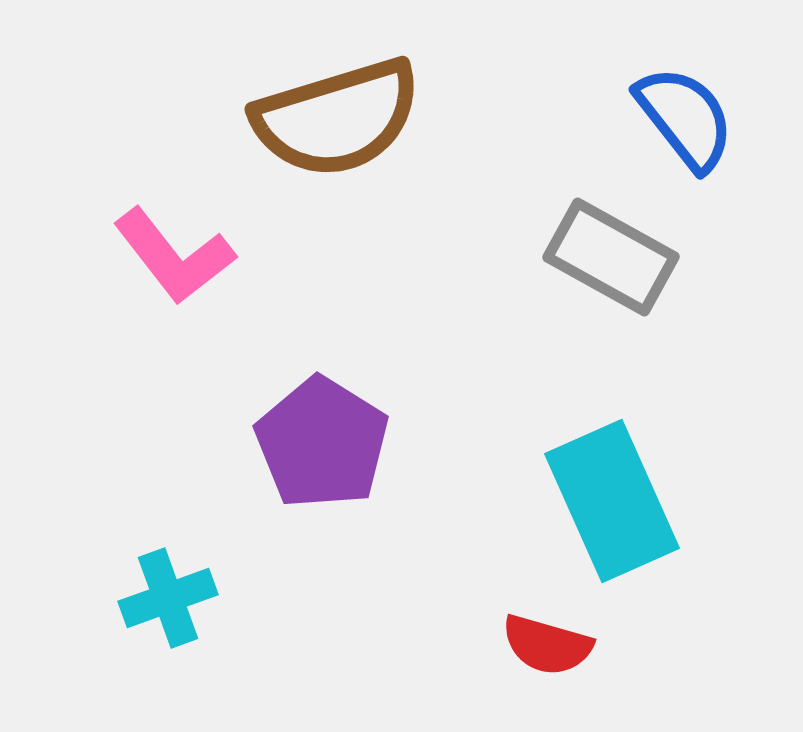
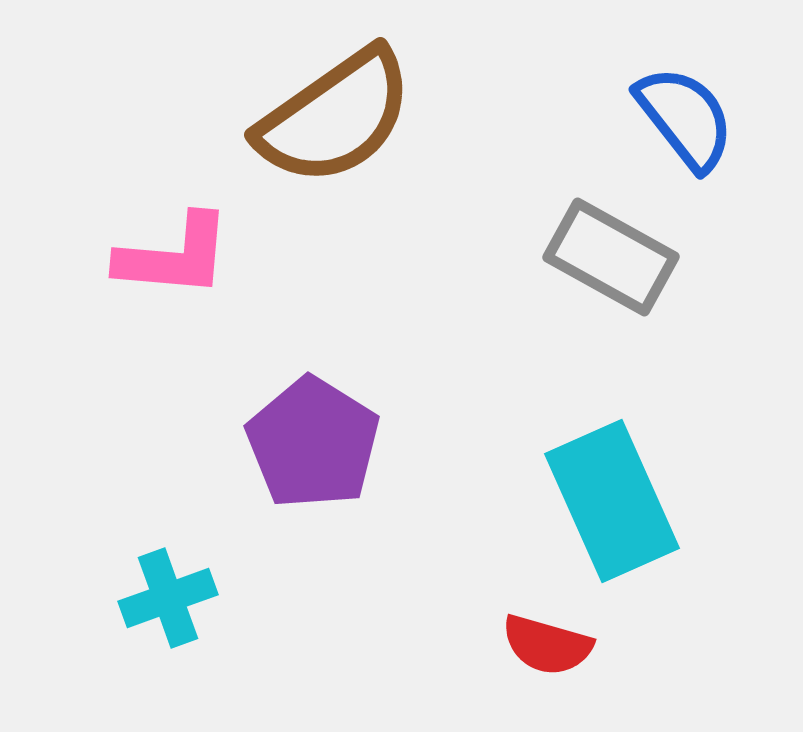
brown semicircle: moved 2 px left, 1 px up; rotated 18 degrees counterclockwise
pink L-shape: rotated 47 degrees counterclockwise
purple pentagon: moved 9 px left
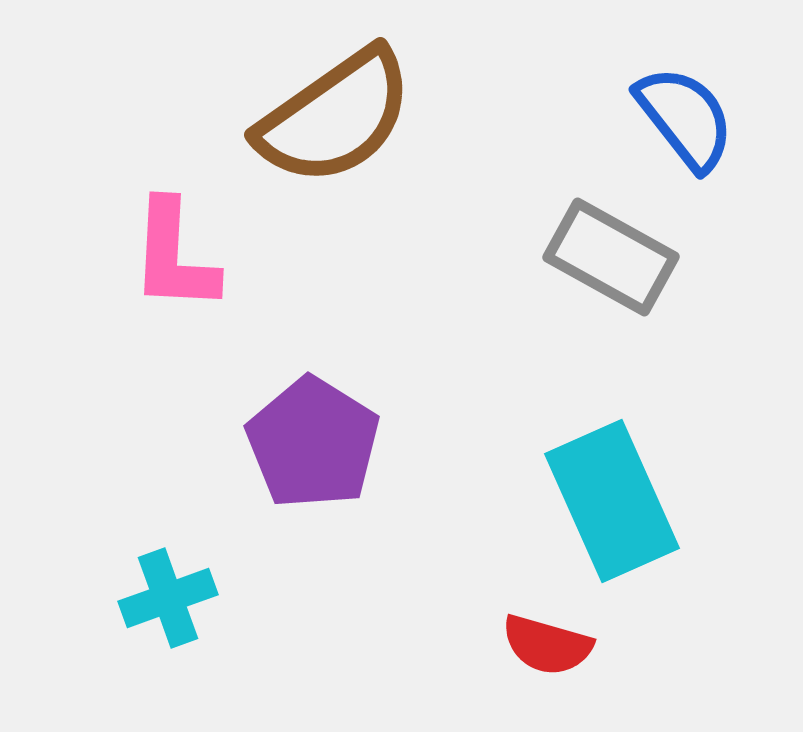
pink L-shape: rotated 88 degrees clockwise
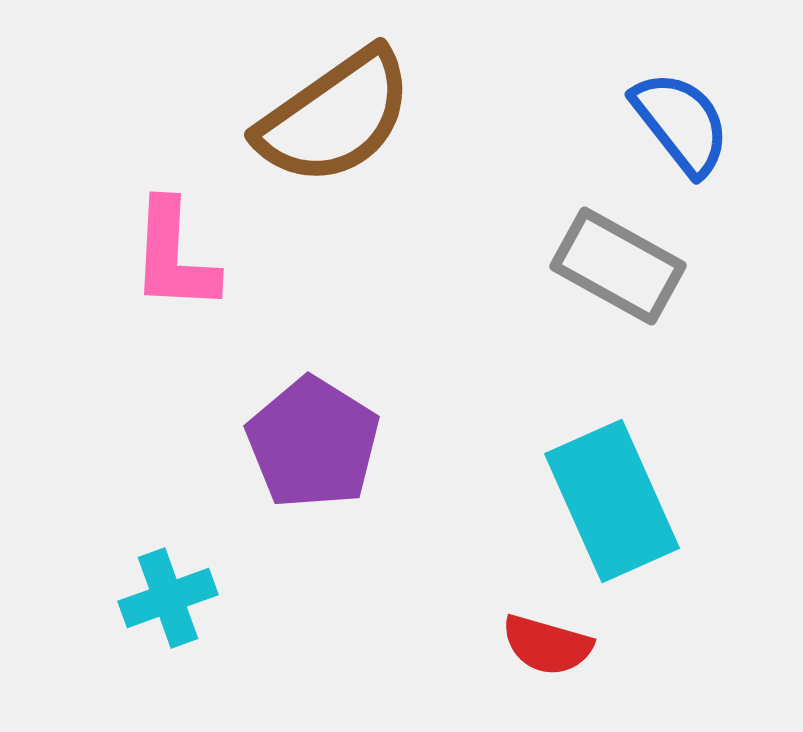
blue semicircle: moved 4 px left, 5 px down
gray rectangle: moved 7 px right, 9 px down
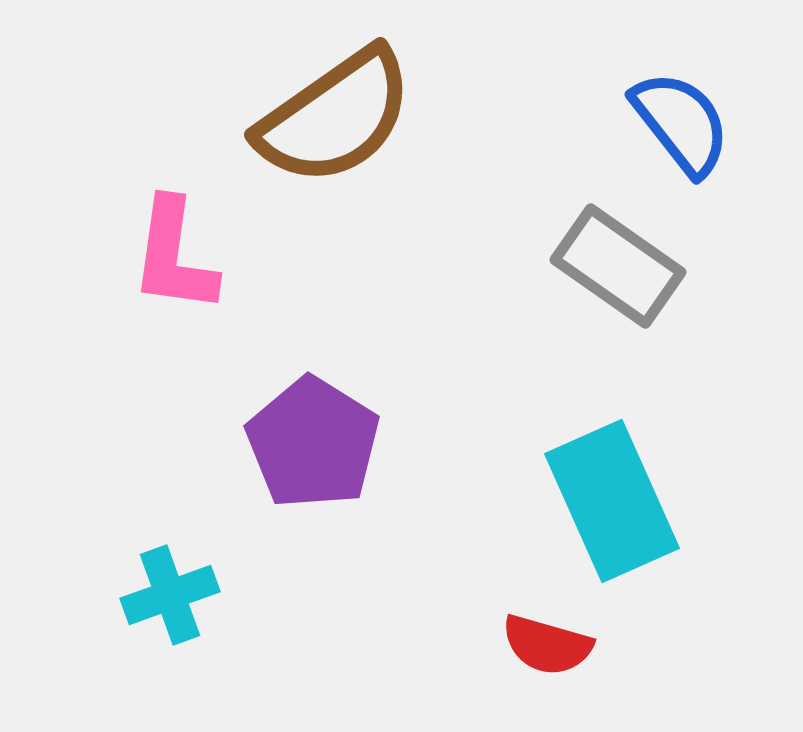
pink L-shape: rotated 5 degrees clockwise
gray rectangle: rotated 6 degrees clockwise
cyan cross: moved 2 px right, 3 px up
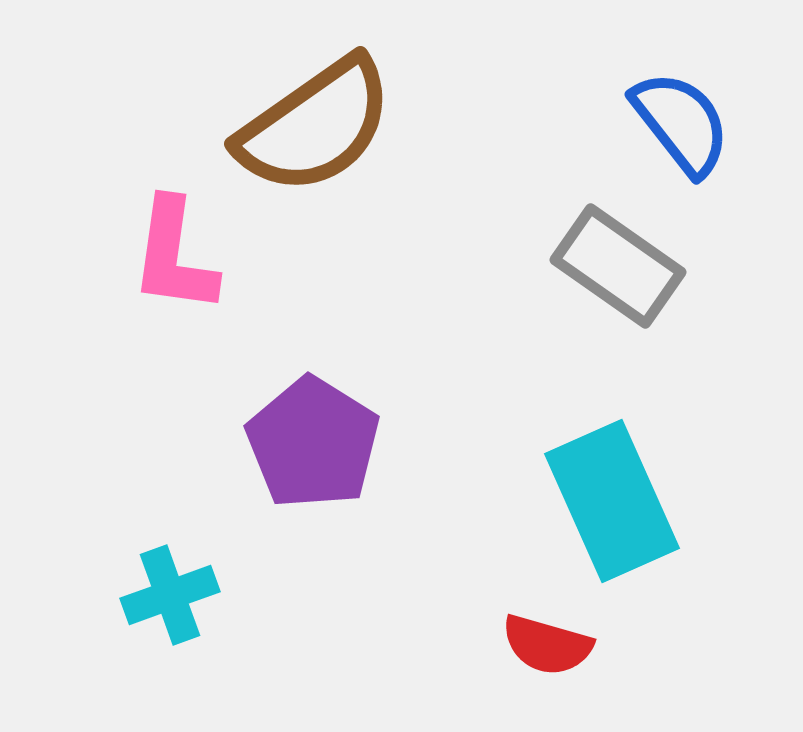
brown semicircle: moved 20 px left, 9 px down
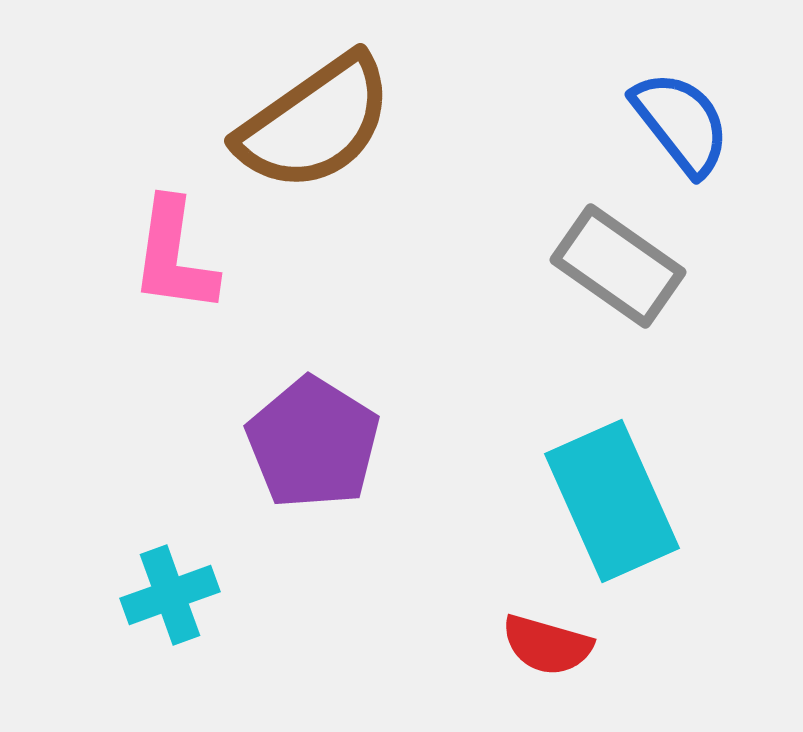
brown semicircle: moved 3 px up
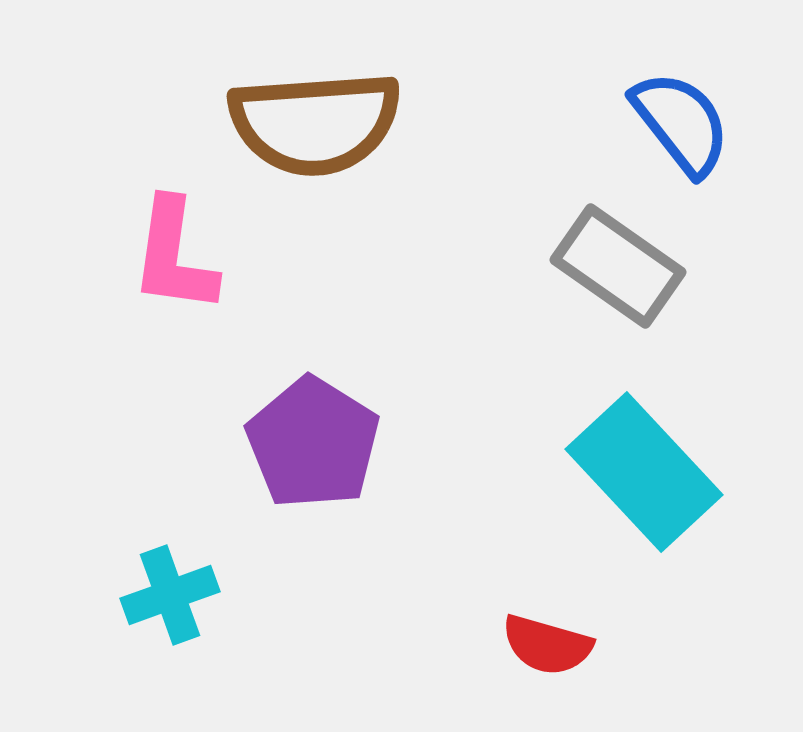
brown semicircle: rotated 31 degrees clockwise
cyan rectangle: moved 32 px right, 29 px up; rotated 19 degrees counterclockwise
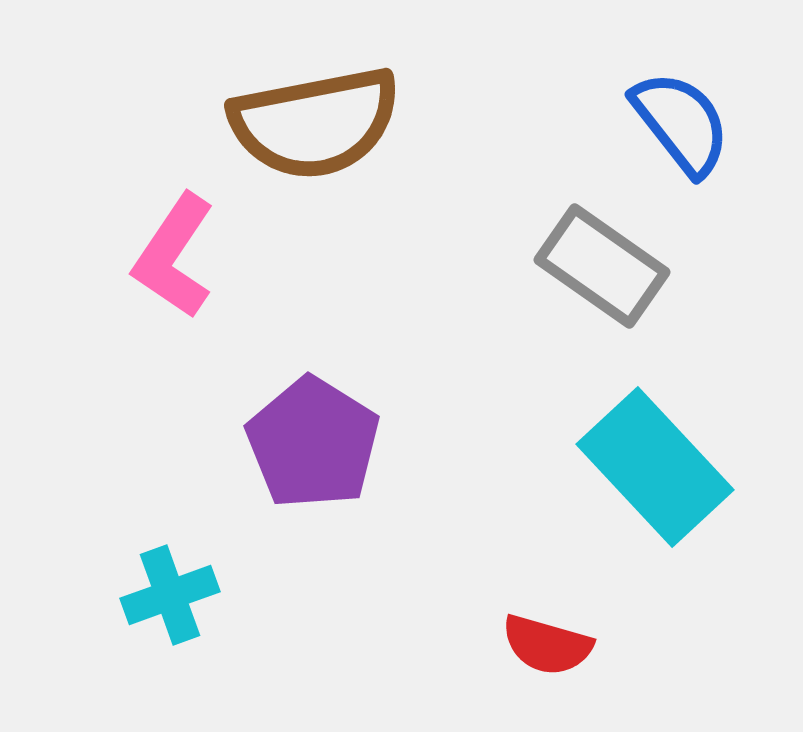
brown semicircle: rotated 7 degrees counterclockwise
pink L-shape: rotated 26 degrees clockwise
gray rectangle: moved 16 px left
cyan rectangle: moved 11 px right, 5 px up
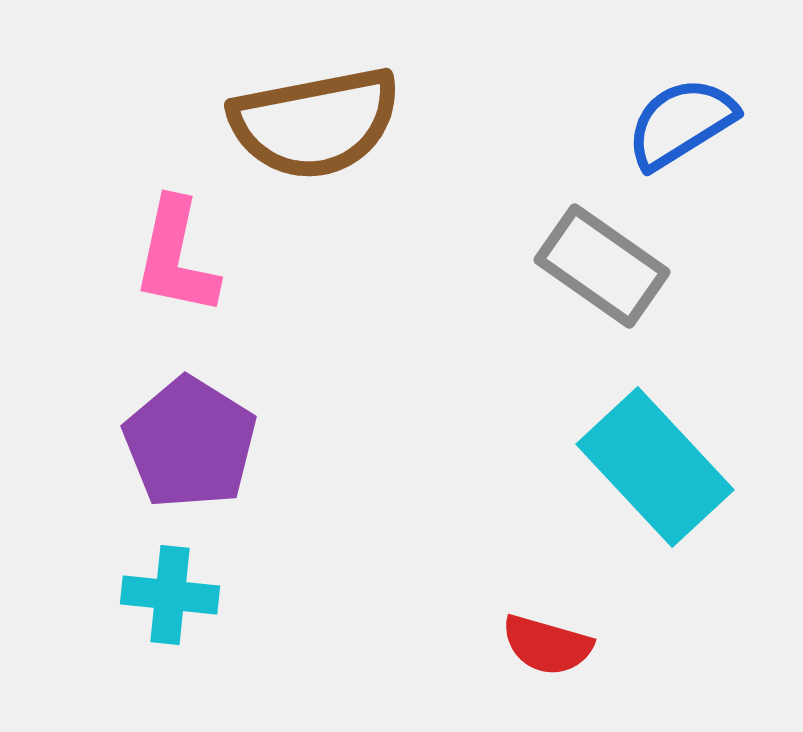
blue semicircle: rotated 84 degrees counterclockwise
pink L-shape: moved 2 px right, 1 px down; rotated 22 degrees counterclockwise
purple pentagon: moved 123 px left
cyan cross: rotated 26 degrees clockwise
